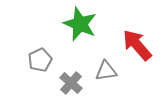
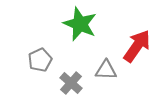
red arrow: moved 1 px down; rotated 76 degrees clockwise
gray triangle: moved 1 px up; rotated 10 degrees clockwise
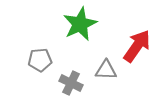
green star: rotated 24 degrees clockwise
gray pentagon: rotated 20 degrees clockwise
gray cross: rotated 15 degrees counterclockwise
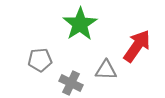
green star: rotated 8 degrees counterclockwise
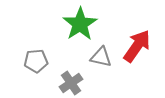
gray pentagon: moved 4 px left, 1 px down
gray triangle: moved 5 px left, 13 px up; rotated 10 degrees clockwise
gray cross: rotated 30 degrees clockwise
